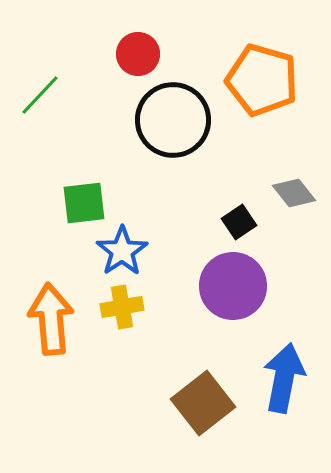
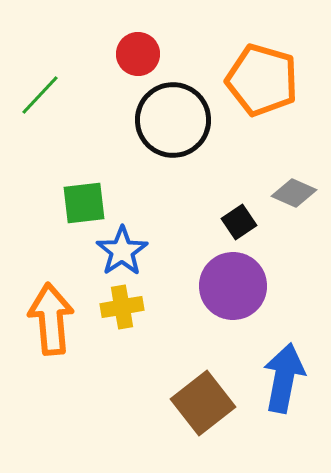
gray diamond: rotated 27 degrees counterclockwise
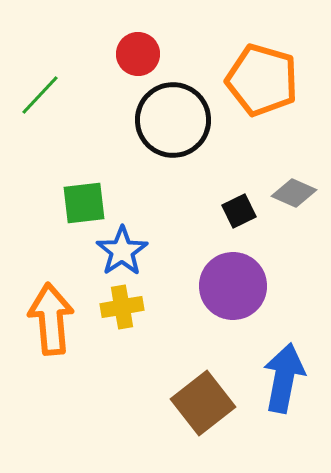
black square: moved 11 px up; rotated 8 degrees clockwise
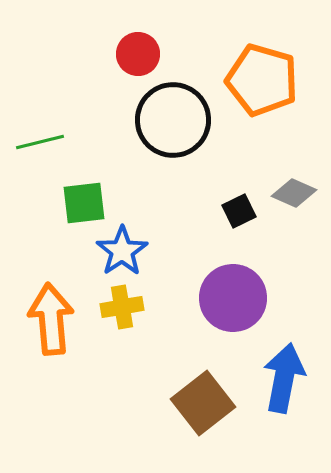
green line: moved 47 px down; rotated 33 degrees clockwise
purple circle: moved 12 px down
